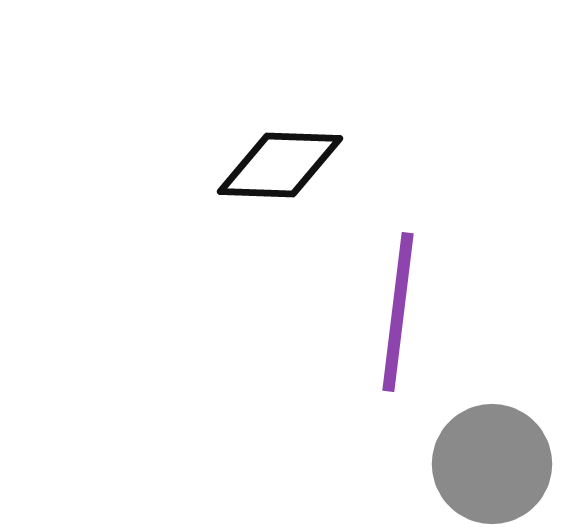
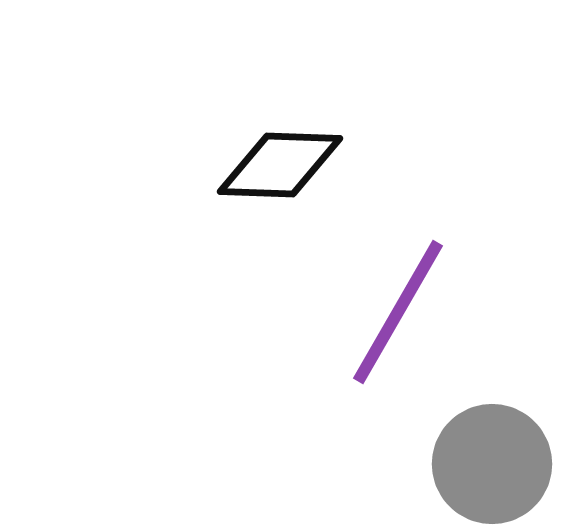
purple line: rotated 23 degrees clockwise
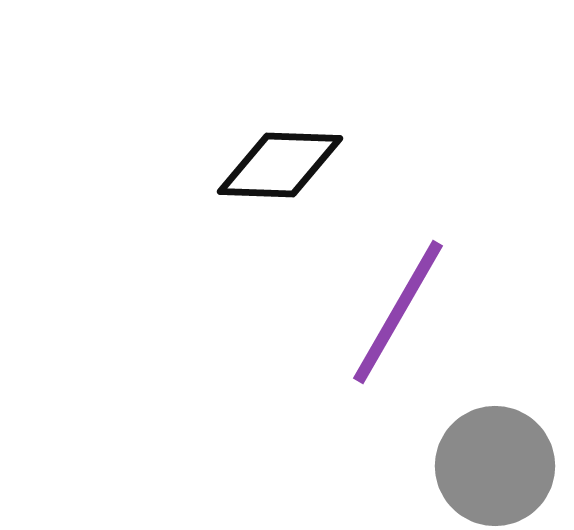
gray circle: moved 3 px right, 2 px down
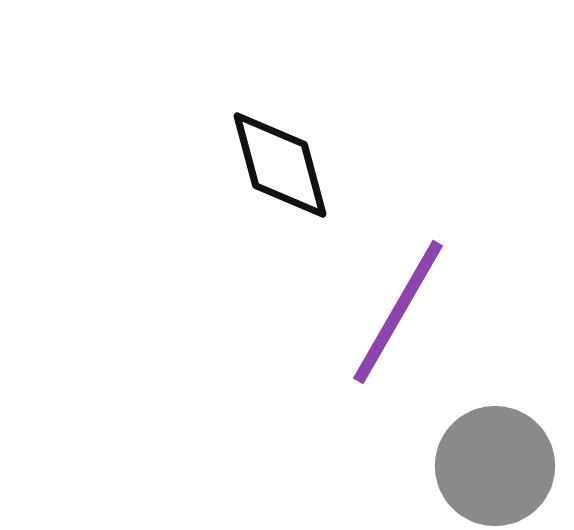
black diamond: rotated 73 degrees clockwise
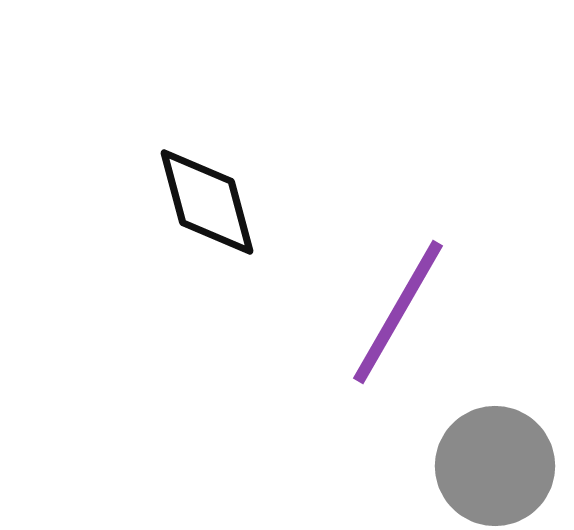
black diamond: moved 73 px left, 37 px down
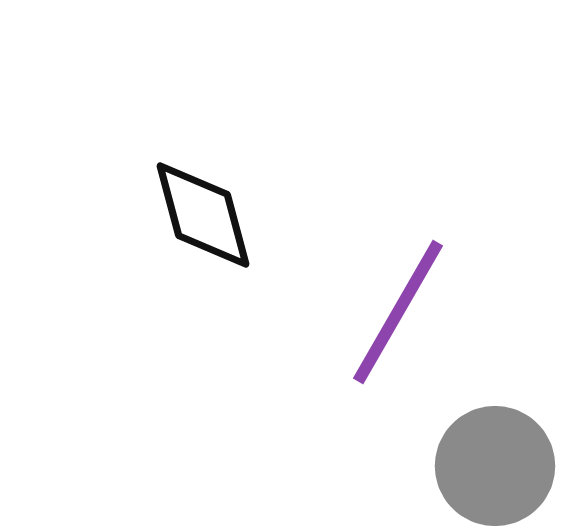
black diamond: moved 4 px left, 13 px down
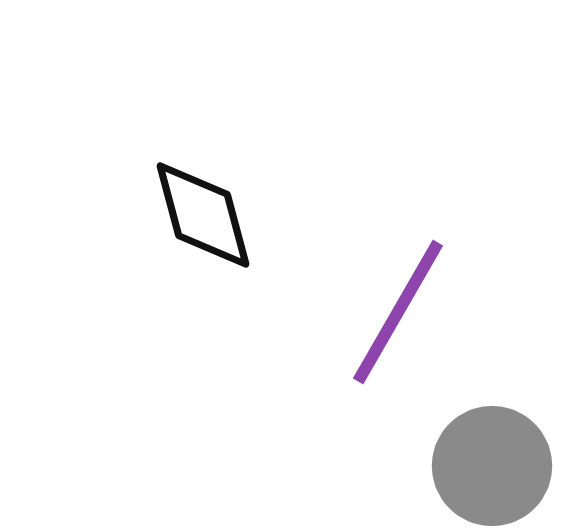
gray circle: moved 3 px left
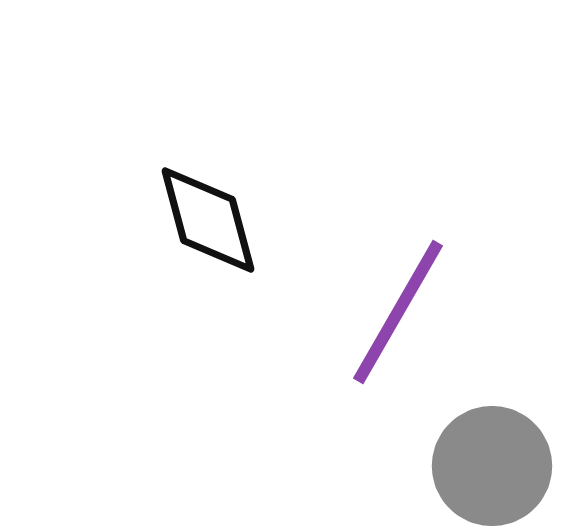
black diamond: moved 5 px right, 5 px down
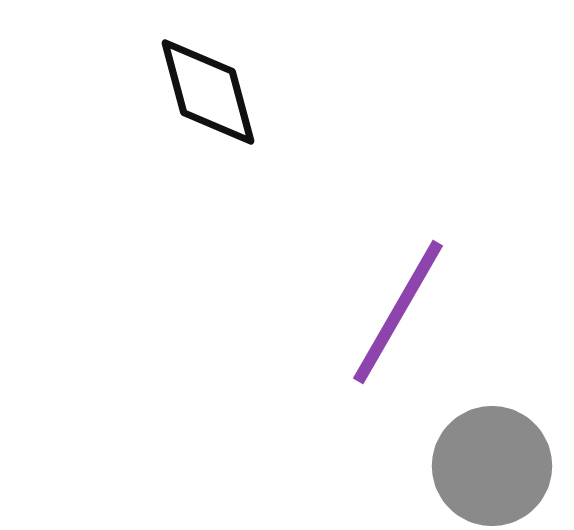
black diamond: moved 128 px up
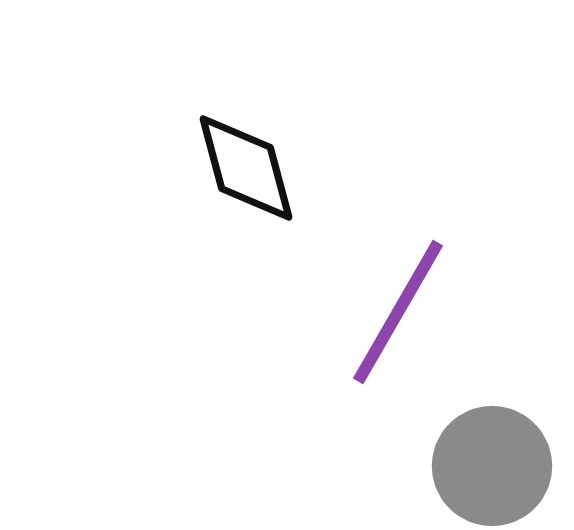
black diamond: moved 38 px right, 76 px down
